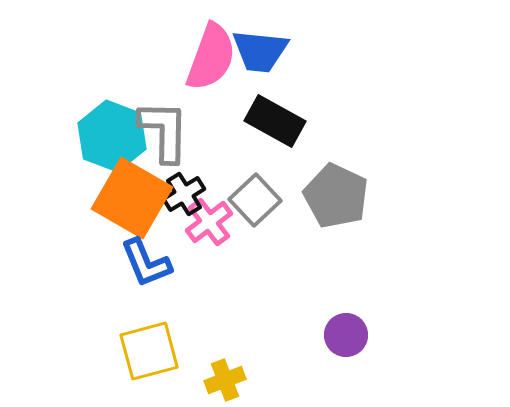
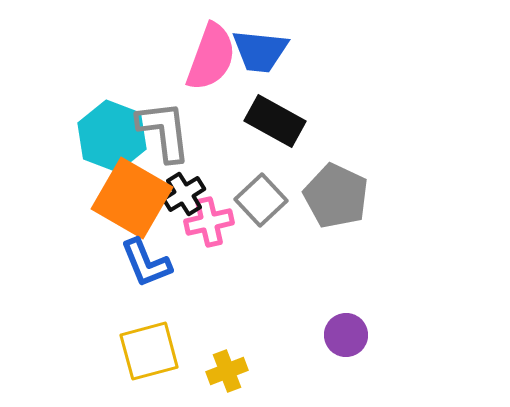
gray L-shape: rotated 8 degrees counterclockwise
gray square: moved 6 px right
pink cross: rotated 24 degrees clockwise
yellow cross: moved 2 px right, 9 px up
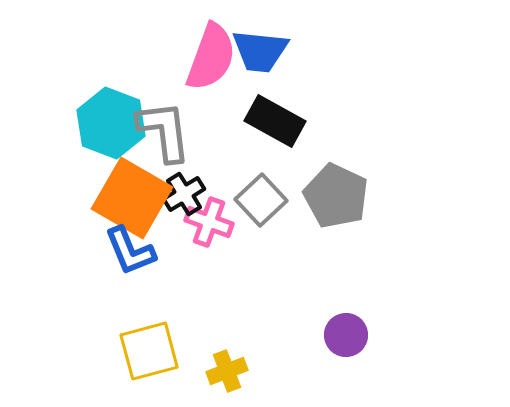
cyan hexagon: moved 1 px left, 13 px up
pink cross: rotated 33 degrees clockwise
blue L-shape: moved 16 px left, 12 px up
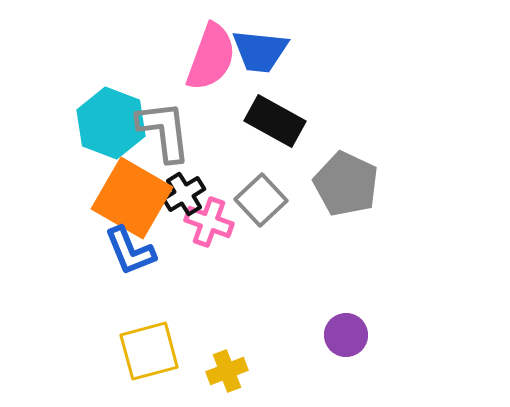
gray pentagon: moved 10 px right, 12 px up
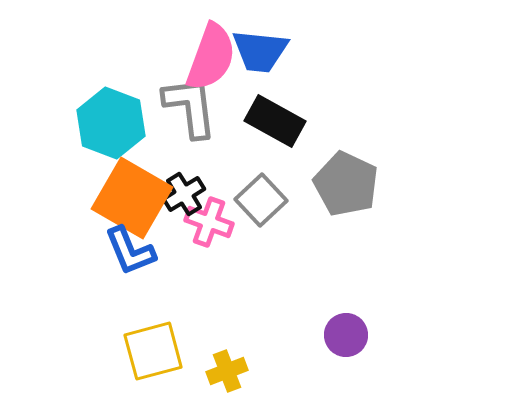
gray L-shape: moved 26 px right, 24 px up
yellow square: moved 4 px right
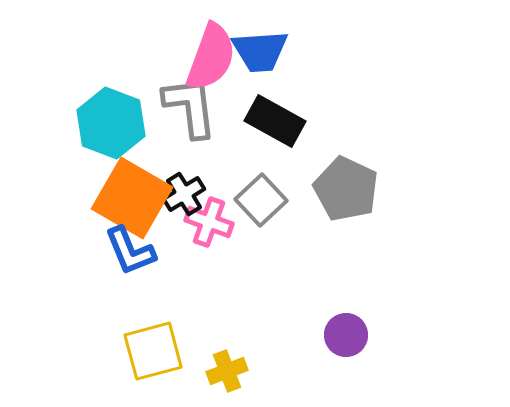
blue trapezoid: rotated 10 degrees counterclockwise
gray pentagon: moved 5 px down
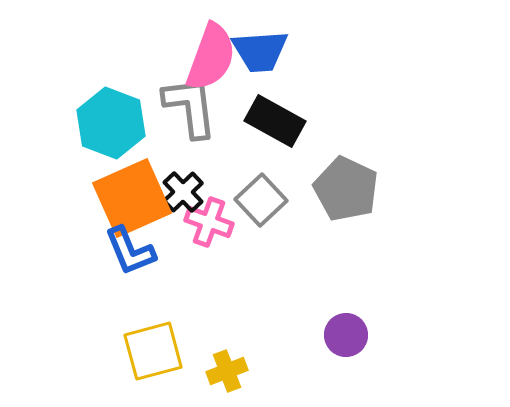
black cross: moved 1 px left, 2 px up; rotated 12 degrees counterclockwise
orange square: rotated 36 degrees clockwise
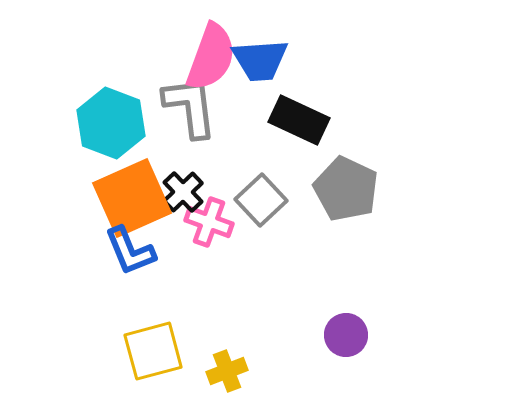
blue trapezoid: moved 9 px down
black rectangle: moved 24 px right, 1 px up; rotated 4 degrees counterclockwise
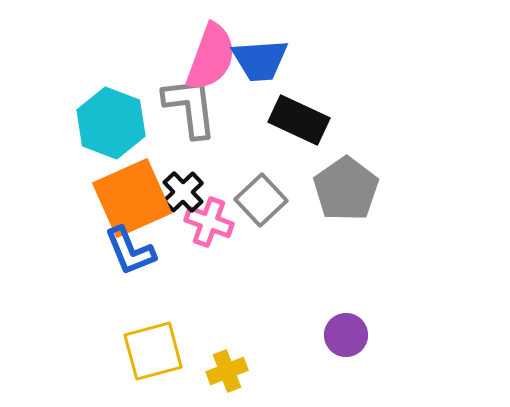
gray pentagon: rotated 12 degrees clockwise
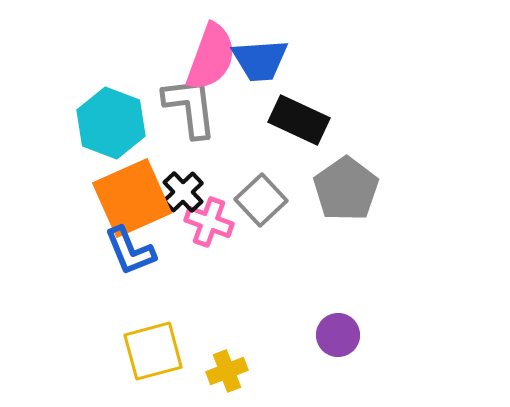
purple circle: moved 8 px left
